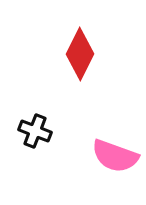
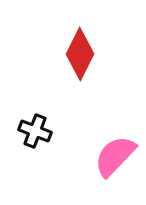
pink semicircle: rotated 114 degrees clockwise
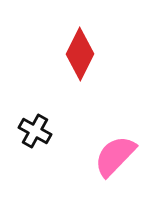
black cross: rotated 8 degrees clockwise
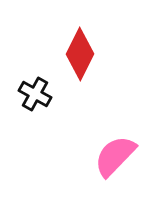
black cross: moved 37 px up
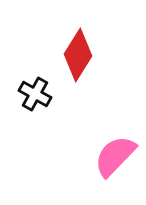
red diamond: moved 2 px left, 1 px down; rotated 6 degrees clockwise
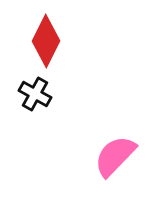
red diamond: moved 32 px left, 14 px up; rotated 6 degrees counterclockwise
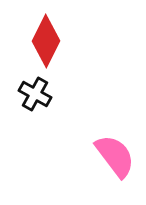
pink semicircle: rotated 99 degrees clockwise
